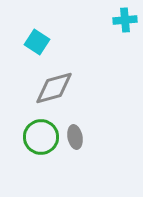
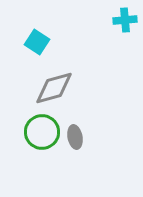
green circle: moved 1 px right, 5 px up
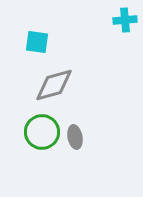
cyan square: rotated 25 degrees counterclockwise
gray diamond: moved 3 px up
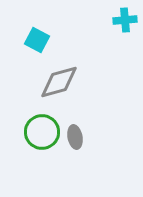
cyan square: moved 2 px up; rotated 20 degrees clockwise
gray diamond: moved 5 px right, 3 px up
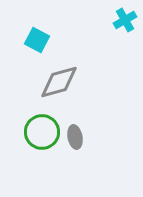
cyan cross: rotated 25 degrees counterclockwise
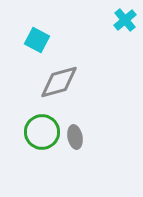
cyan cross: rotated 10 degrees counterclockwise
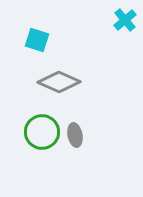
cyan square: rotated 10 degrees counterclockwise
gray diamond: rotated 39 degrees clockwise
gray ellipse: moved 2 px up
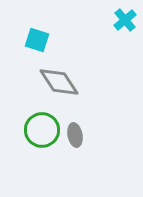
gray diamond: rotated 33 degrees clockwise
green circle: moved 2 px up
